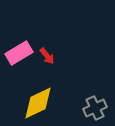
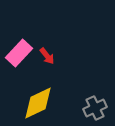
pink rectangle: rotated 16 degrees counterclockwise
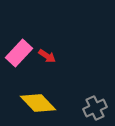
red arrow: rotated 18 degrees counterclockwise
yellow diamond: rotated 72 degrees clockwise
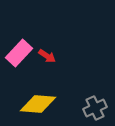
yellow diamond: moved 1 px down; rotated 42 degrees counterclockwise
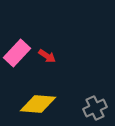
pink rectangle: moved 2 px left
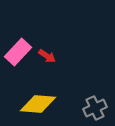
pink rectangle: moved 1 px right, 1 px up
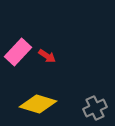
yellow diamond: rotated 12 degrees clockwise
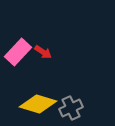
red arrow: moved 4 px left, 4 px up
gray cross: moved 24 px left
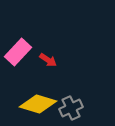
red arrow: moved 5 px right, 8 px down
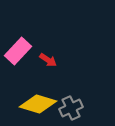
pink rectangle: moved 1 px up
